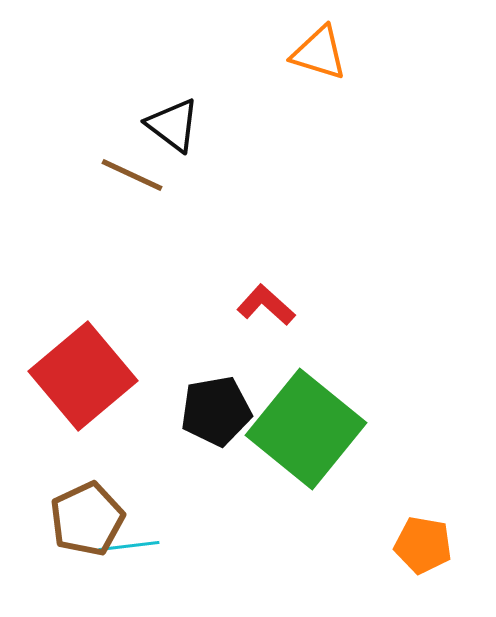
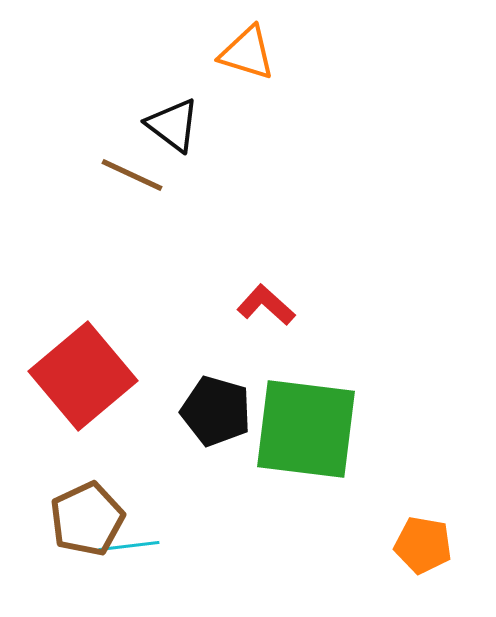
orange triangle: moved 72 px left
black pentagon: rotated 26 degrees clockwise
green square: rotated 32 degrees counterclockwise
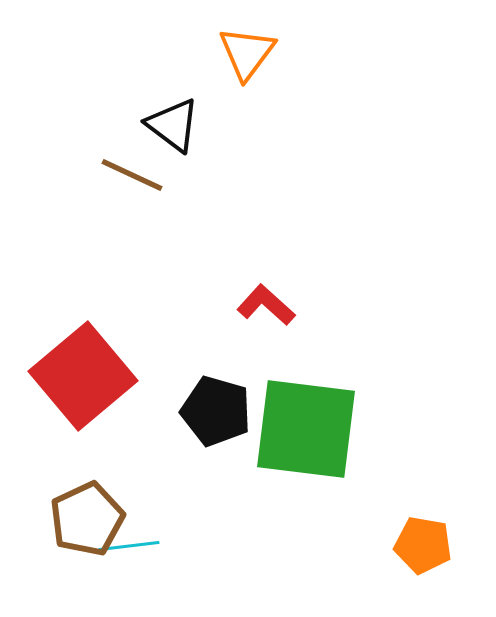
orange triangle: rotated 50 degrees clockwise
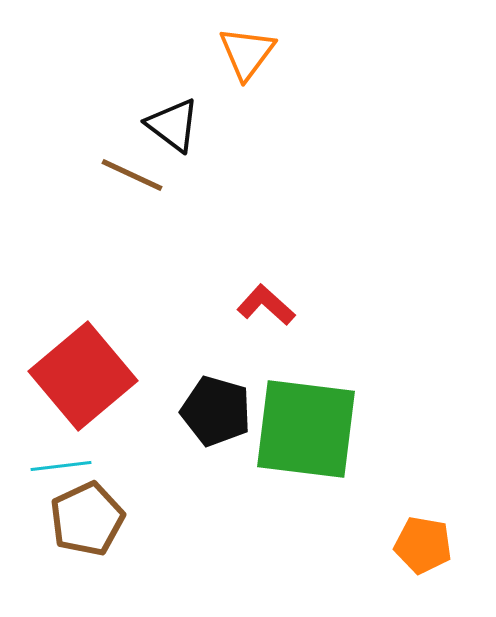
cyan line: moved 68 px left, 80 px up
